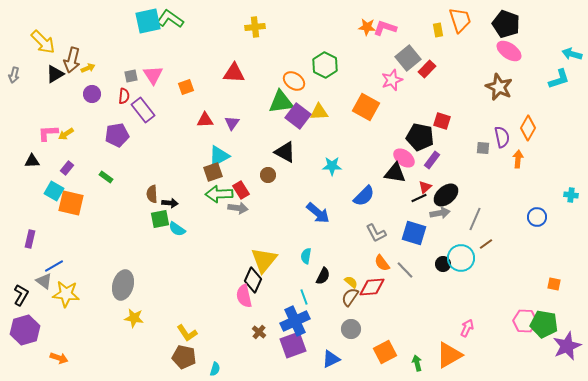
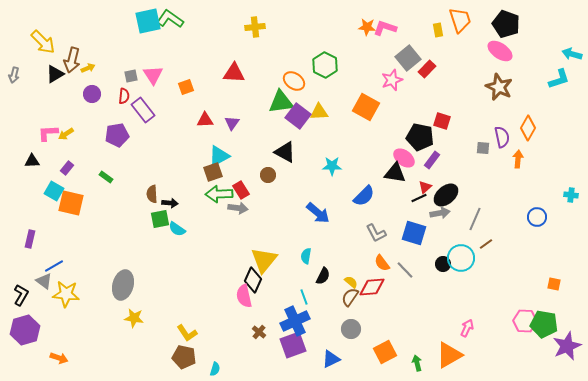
pink ellipse at (509, 51): moved 9 px left
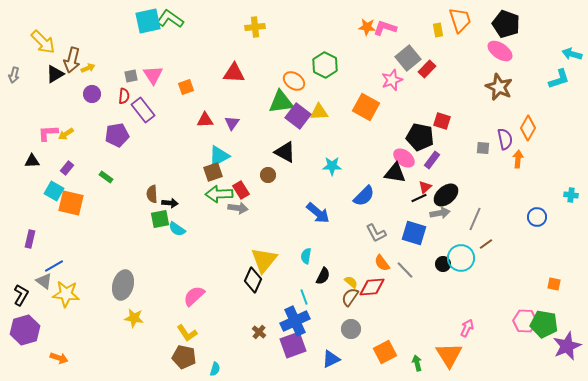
purple semicircle at (502, 137): moved 3 px right, 2 px down
pink semicircle at (244, 296): moved 50 px left; rotated 60 degrees clockwise
orange triangle at (449, 355): rotated 32 degrees counterclockwise
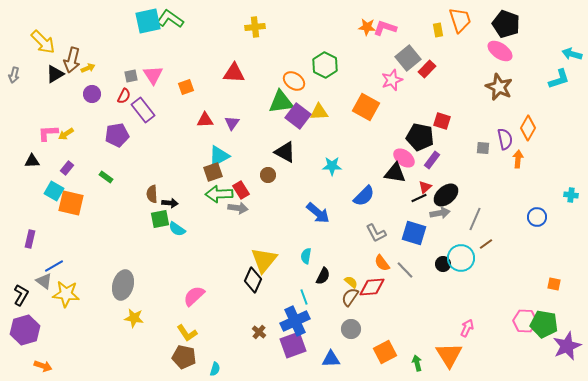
red semicircle at (124, 96): rotated 21 degrees clockwise
orange arrow at (59, 358): moved 16 px left, 8 px down
blue triangle at (331, 359): rotated 24 degrees clockwise
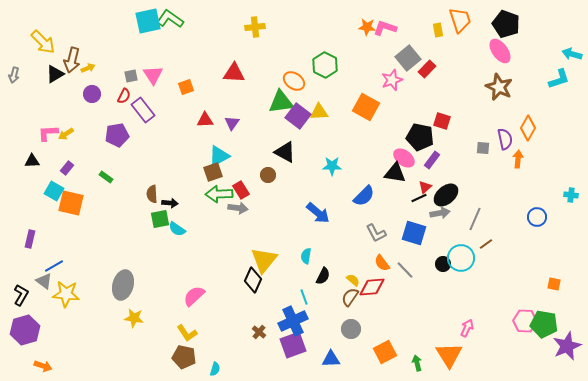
pink ellipse at (500, 51): rotated 20 degrees clockwise
yellow semicircle at (351, 282): moved 2 px right, 2 px up
blue cross at (295, 321): moved 2 px left
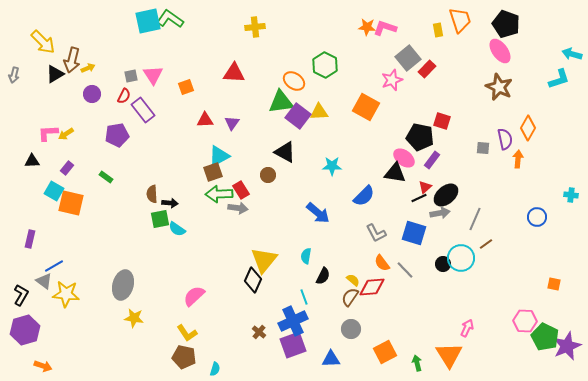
green pentagon at (544, 324): moved 1 px right, 13 px down; rotated 16 degrees clockwise
